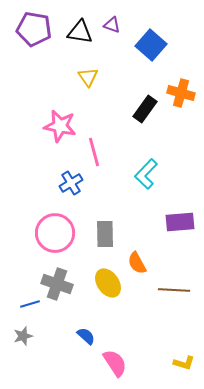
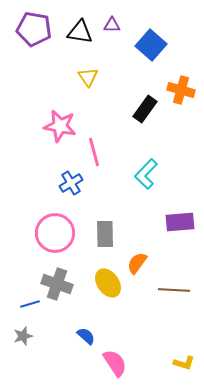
purple triangle: rotated 18 degrees counterclockwise
orange cross: moved 3 px up
orange semicircle: rotated 65 degrees clockwise
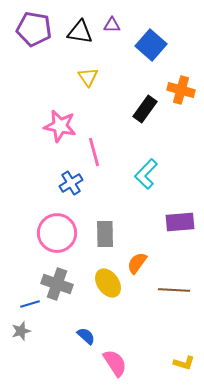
pink circle: moved 2 px right
gray star: moved 2 px left, 5 px up
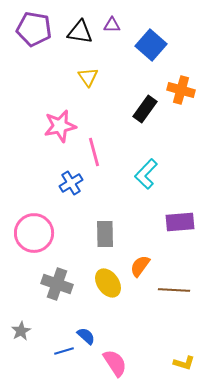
pink star: rotated 24 degrees counterclockwise
pink circle: moved 23 px left
orange semicircle: moved 3 px right, 3 px down
blue line: moved 34 px right, 47 px down
gray star: rotated 12 degrees counterclockwise
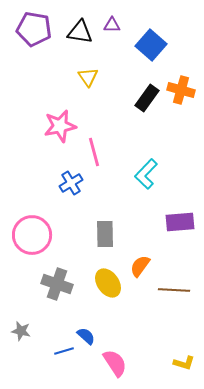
black rectangle: moved 2 px right, 11 px up
pink circle: moved 2 px left, 2 px down
gray star: rotated 30 degrees counterclockwise
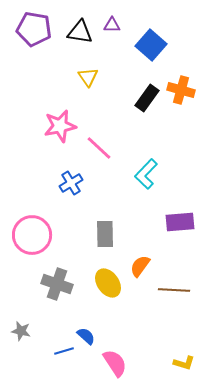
pink line: moved 5 px right, 4 px up; rotated 32 degrees counterclockwise
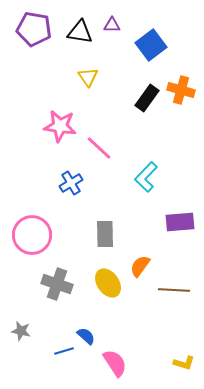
blue square: rotated 12 degrees clockwise
pink star: rotated 20 degrees clockwise
cyan L-shape: moved 3 px down
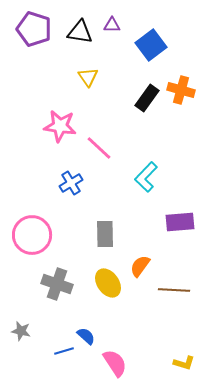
purple pentagon: rotated 8 degrees clockwise
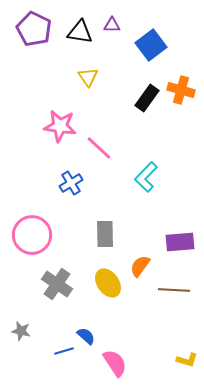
purple pentagon: rotated 8 degrees clockwise
purple rectangle: moved 20 px down
gray cross: rotated 16 degrees clockwise
yellow L-shape: moved 3 px right, 3 px up
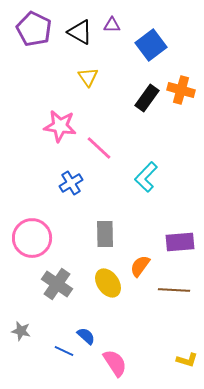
black triangle: rotated 20 degrees clockwise
pink circle: moved 3 px down
blue line: rotated 42 degrees clockwise
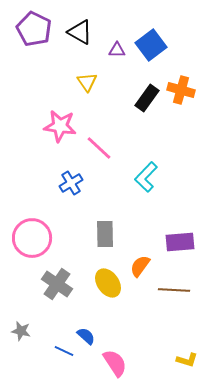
purple triangle: moved 5 px right, 25 px down
yellow triangle: moved 1 px left, 5 px down
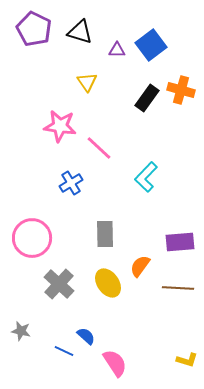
black triangle: rotated 12 degrees counterclockwise
gray cross: moved 2 px right; rotated 8 degrees clockwise
brown line: moved 4 px right, 2 px up
